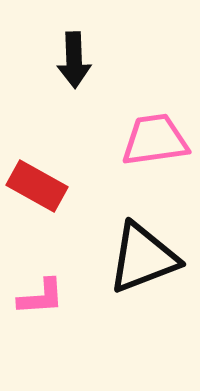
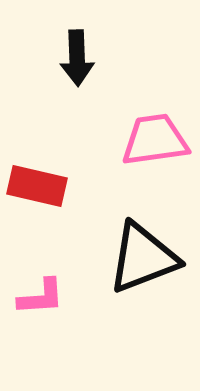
black arrow: moved 3 px right, 2 px up
red rectangle: rotated 16 degrees counterclockwise
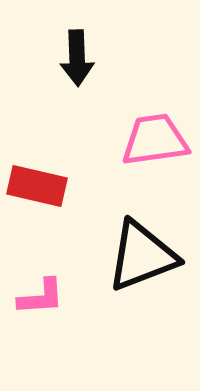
black triangle: moved 1 px left, 2 px up
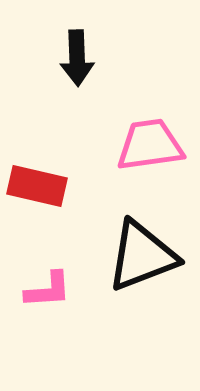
pink trapezoid: moved 5 px left, 5 px down
pink L-shape: moved 7 px right, 7 px up
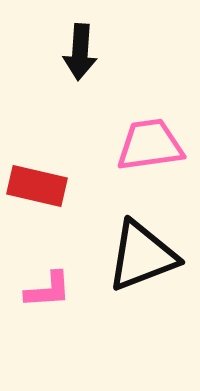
black arrow: moved 3 px right, 6 px up; rotated 6 degrees clockwise
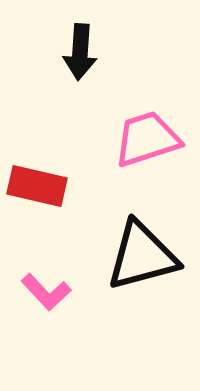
pink trapezoid: moved 3 px left, 6 px up; rotated 10 degrees counterclockwise
black triangle: rotated 6 degrees clockwise
pink L-shape: moved 2 px left, 2 px down; rotated 51 degrees clockwise
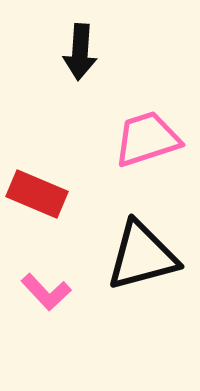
red rectangle: moved 8 px down; rotated 10 degrees clockwise
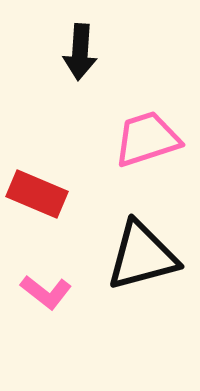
pink L-shape: rotated 9 degrees counterclockwise
